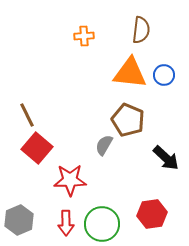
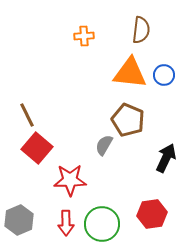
black arrow: rotated 108 degrees counterclockwise
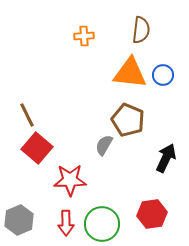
blue circle: moved 1 px left
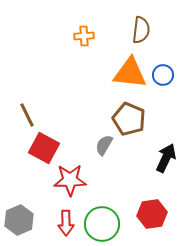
brown pentagon: moved 1 px right, 1 px up
red square: moved 7 px right; rotated 12 degrees counterclockwise
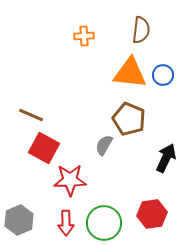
brown line: moved 4 px right; rotated 40 degrees counterclockwise
green circle: moved 2 px right, 1 px up
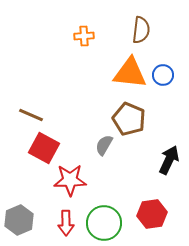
black arrow: moved 3 px right, 2 px down
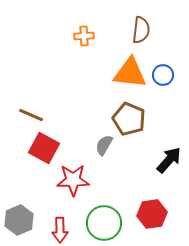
black arrow: rotated 16 degrees clockwise
red star: moved 3 px right
red arrow: moved 6 px left, 7 px down
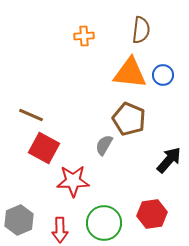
red star: moved 1 px down
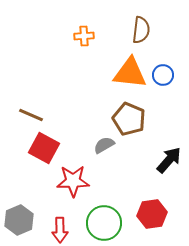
gray semicircle: rotated 30 degrees clockwise
